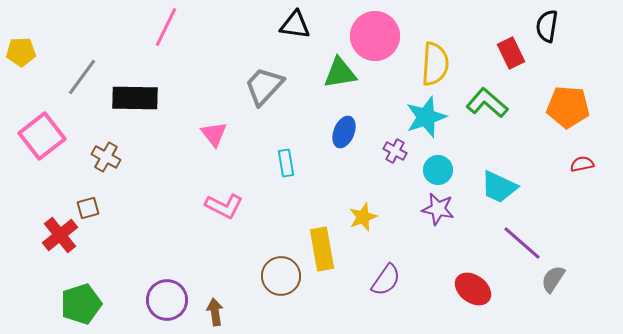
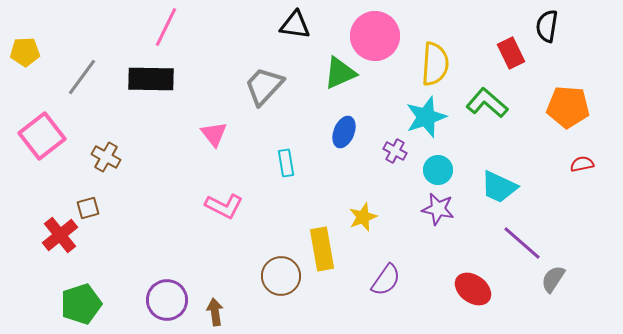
yellow pentagon: moved 4 px right
green triangle: rotated 15 degrees counterclockwise
black rectangle: moved 16 px right, 19 px up
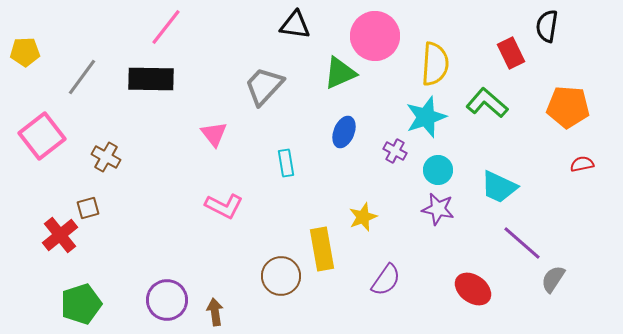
pink line: rotated 12 degrees clockwise
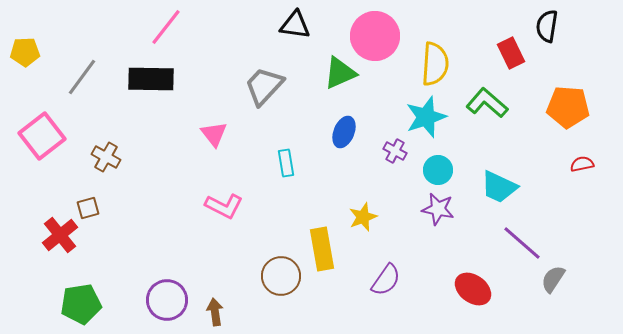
green pentagon: rotated 9 degrees clockwise
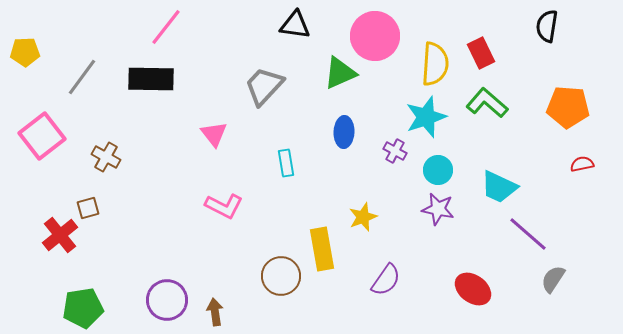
red rectangle: moved 30 px left
blue ellipse: rotated 20 degrees counterclockwise
purple line: moved 6 px right, 9 px up
green pentagon: moved 2 px right, 4 px down
